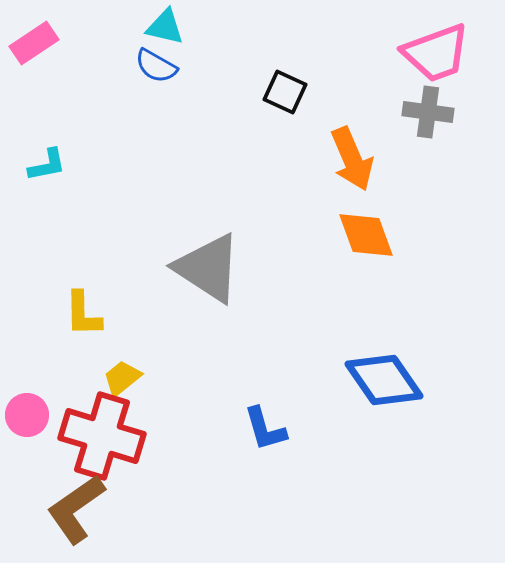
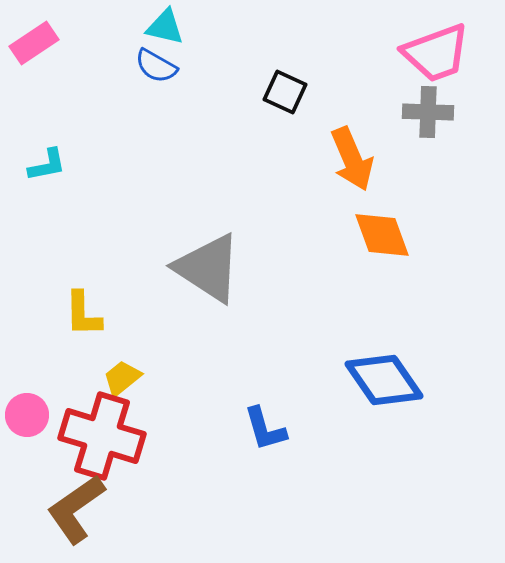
gray cross: rotated 6 degrees counterclockwise
orange diamond: moved 16 px right
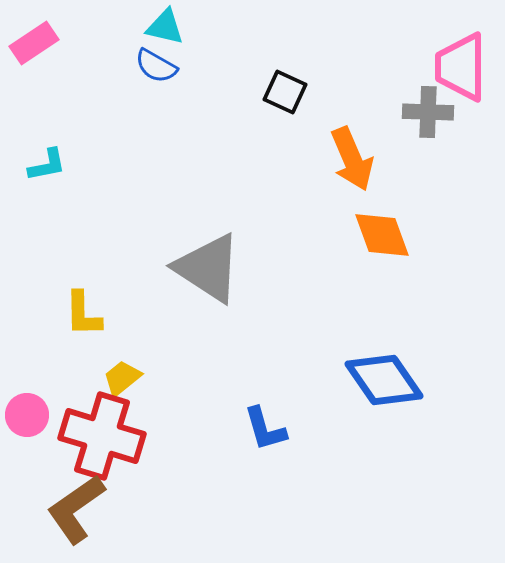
pink trapezoid: moved 25 px right, 14 px down; rotated 110 degrees clockwise
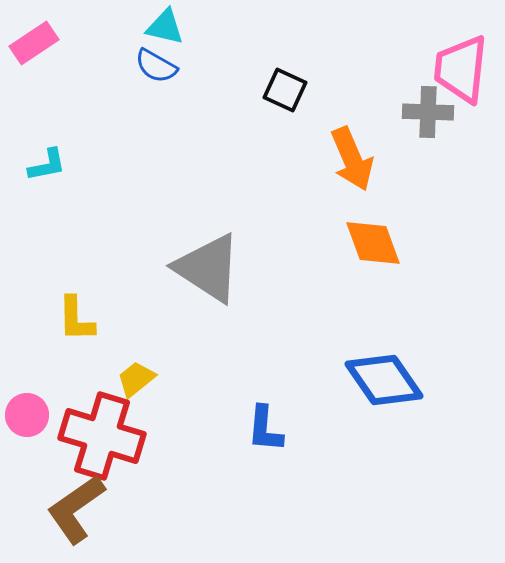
pink trapezoid: moved 2 px down; rotated 6 degrees clockwise
black square: moved 2 px up
orange diamond: moved 9 px left, 8 px down
yellow L-shape: moved 7 px left, 5 px down
yellow trapezoid: moved 14 px right, 1 px down
blue L-shape: rotated 21 degrees clockwise
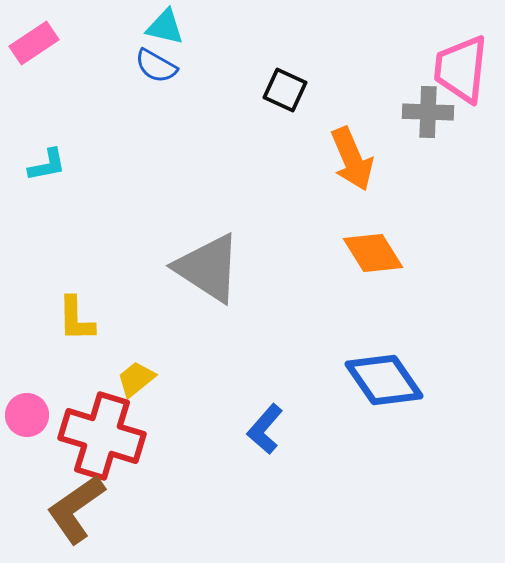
orange diamond: moved 10 px down; rotated 12 degrees counterclockwise
blue L-shape: rotated 36 degrees clockwise
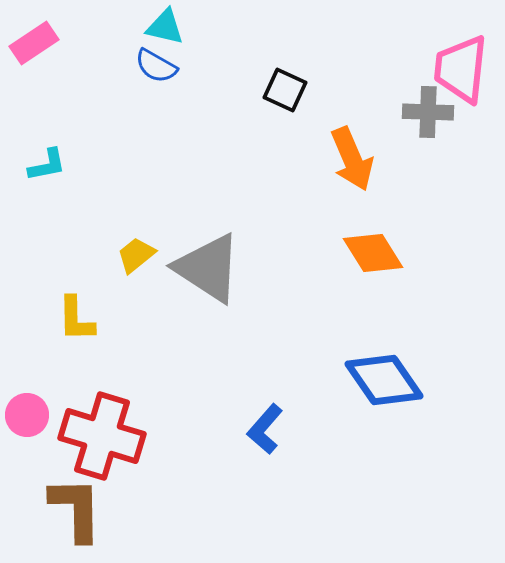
yellow trapezoid: moved 124 px up
brown L-shape: rotated 124 degrees clockwise
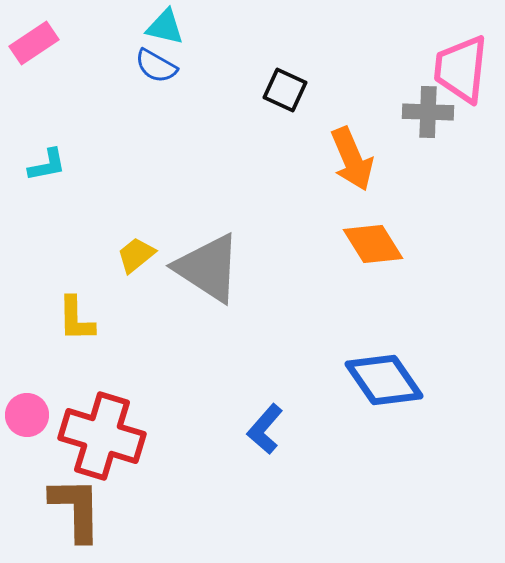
orange diamond: moved 9 px up
